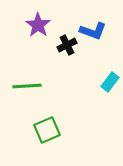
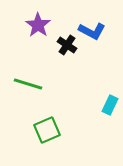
blue L-shape: moved 1 px left; rotated 8 degrees clockwise
black cross: rotated 30 degrees counterclockwise
cyan rectangle: moved 23 px down; rotated 12 degrees counterclockwise
green line: moved 1 px right, 2 px up; rotated 20 degrees clockwise
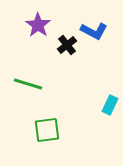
blue L-shape: moved 2 px right
black cross: rotated 18 degrees clockwise
green square: rotated 16 degrees clockwise
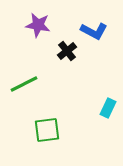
purple star: rotated 25 degrees counterclockwise
black cross: moved 6 px down
green line: moved 4 px left; rotated 44 degrees counterclockwise
cyan rectangle: moved 2 px left, 3 px down
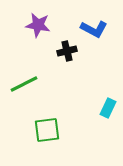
blue L-shape: moved 2 px up
black cross: rotated 24 degrees clockwise
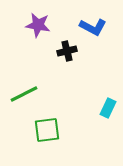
blue L-shape: moved 1 px left, 2 px up
green line: moved 10 px down
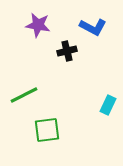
green line: moved 1 px down
cyan rectangle: moved 3 px up
